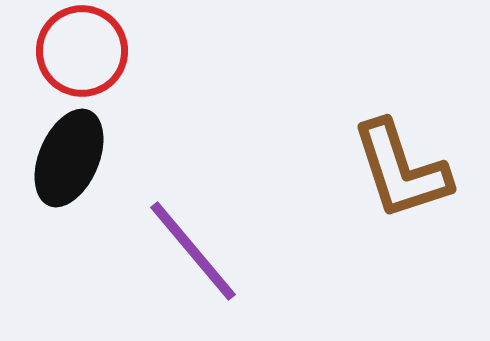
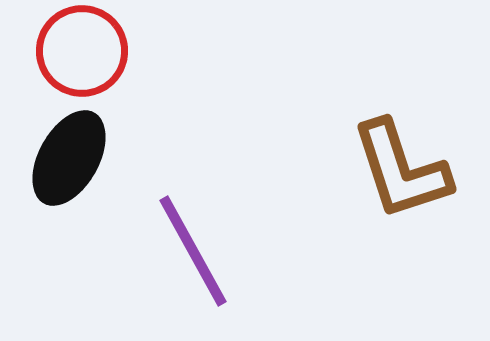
black ellipse: rotated 6 degrees clockwise
purple line: rotated 11 degrees clockwise
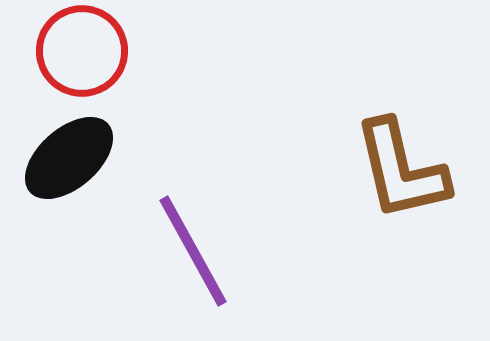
black ellipse: rotated 20 degrees clockwise
brown L-shape: rotated 5 degrees clockwise
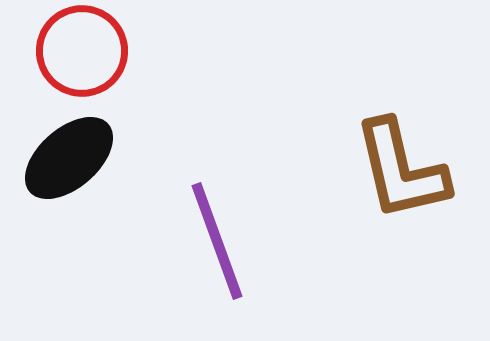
purple line: moved 24 px right, 10 px up; rotated 9 degrees clockwise
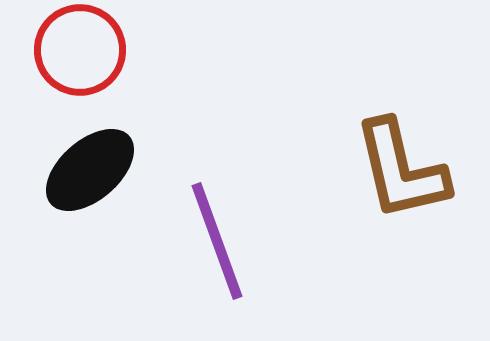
red circle: moved 2 px left, 1 px up
black ellipse: moved 21 px right, 12 px down
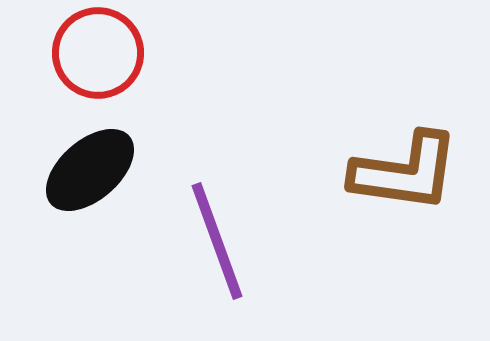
red circle: moved 18 px right, 3 px down
brown L-shape: moved 4 px right, 2 px down; rotated 69 degrees counterclockwise
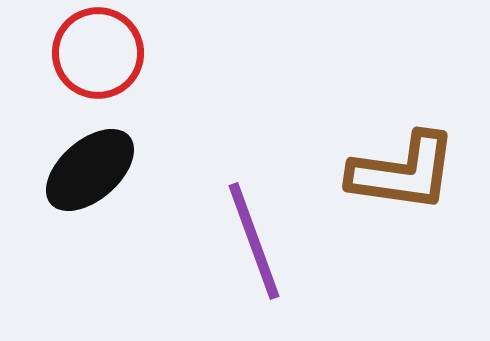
brown L-shape: moved 2 px left
purple line: moved 37 px right
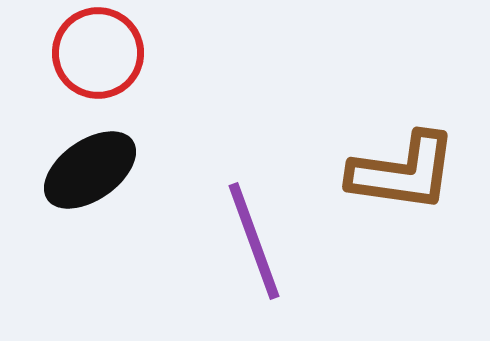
black ellipse: rotated 6 degrees clockwise
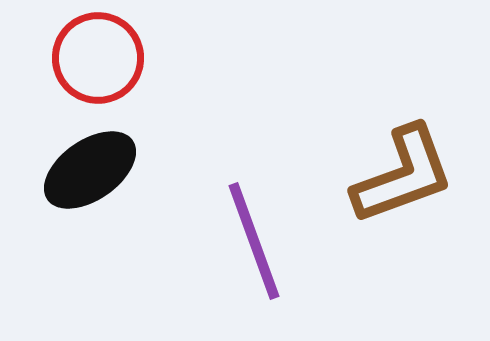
red circle: moved 5 px down
brown L-shape: moved 3 px down; rotated 28 degrees counterclockwise
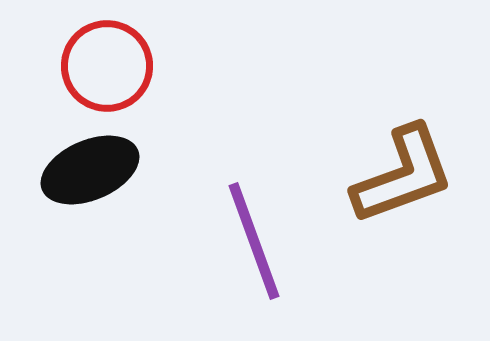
red circle: moved 9 px right, 8 px down
black ellipse: rotated 12 degrees clockwise
